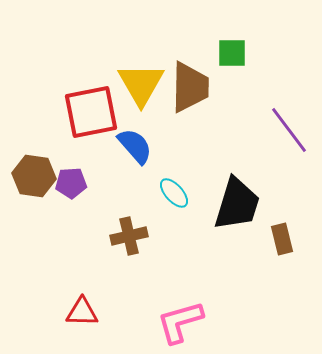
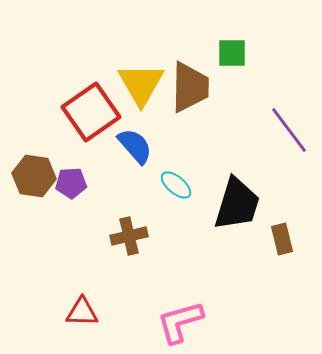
red square: rotated 24 degrees counterclockwise
cyan ellipse: moved 2 px right, 8 px up; rotated 8 degrees counterclockwise
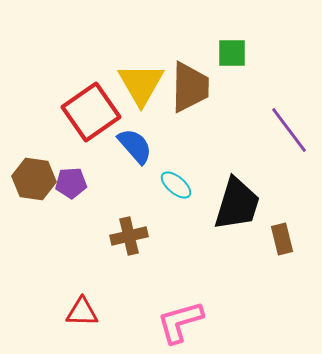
brown hexagon: moved 3 px down
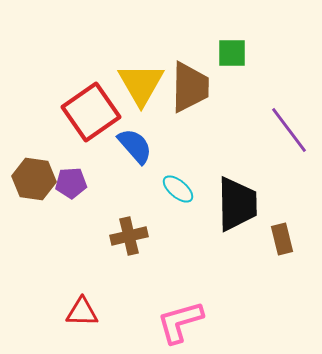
cyan ellipse: moved 2 px right, 4 px down
black trapezoid: rotated 18 degrees counterclockwise
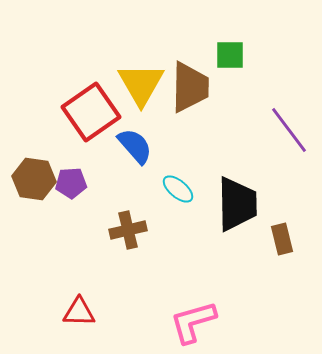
green square: moved 2 px left, 2 px down
brown cross: moved 1 px left, 6 px up
red triangle: moved 3 px left
pink L-shape: moved 13 px right
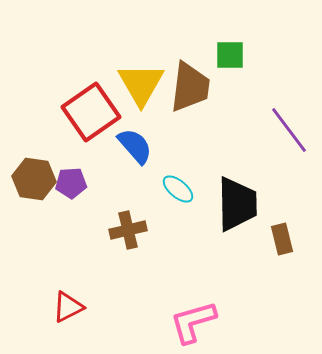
brown trapezoid: rotated 6 degrees clockwise
red triangle: moved 11 px left, 5 px up; rotated 28 degrees counterclockwise
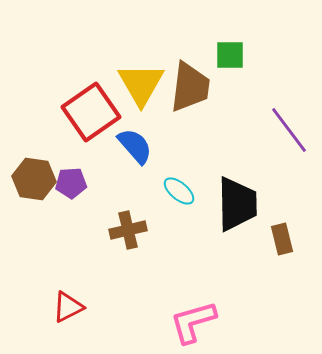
cyan ellipse: moved 1 px right, 2 px down
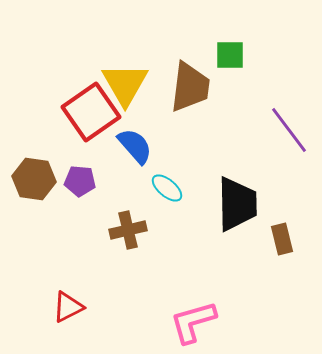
yellow triangle: moved 16 px left
purple pentagon: moved 9 px right, 2 px up; rotated 8 degrees clockwise
cyan ellipse: moved 12 px left, 3 px up
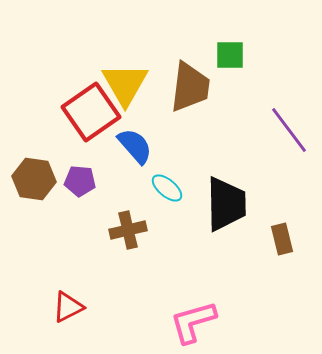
black trapezoid: moved 11 px left
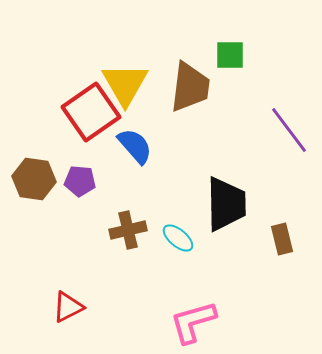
cyan ellipse: moved 11 px right, 50 px down
